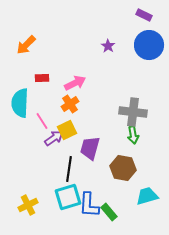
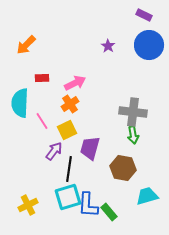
purple arrow: moved 13 px down; rotated 18 degrees counterclockwise
blue L-shape: moved 1 px left
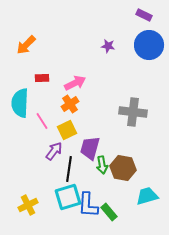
purple star: rotated 24 degrees counterclockwise
green arrow: moved 31 px left, 30 px down
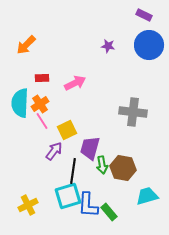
orange cross: moved 30 px left
black line: moved 4 px right, 2 px down
cyan square: moved 1 px up
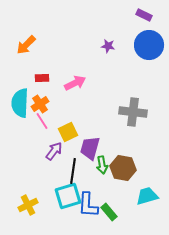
yellow square: moved 1 px right, 2 px down
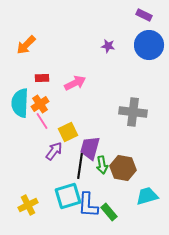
black line: moved 7 px right, 5 px up
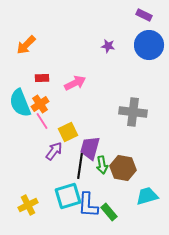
cyan semicircle: rotated 24 degrees counterclockwise
